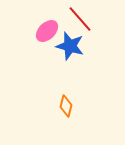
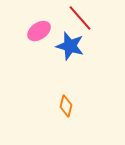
red line: moved 1 px up
pink ellipse: moved 8 px left; rotated 10 degrees clockwise
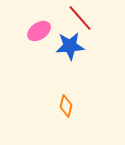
blue star: rotated 20 degrees counterclockwise
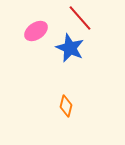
pink ellipse: moved 3 px left
blue star: moved 2 px down; rotated 28 degrees clockwise
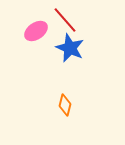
red line: moved 15 px left, 2 px down
orange diamond: moved 1 px left, 1 px up
